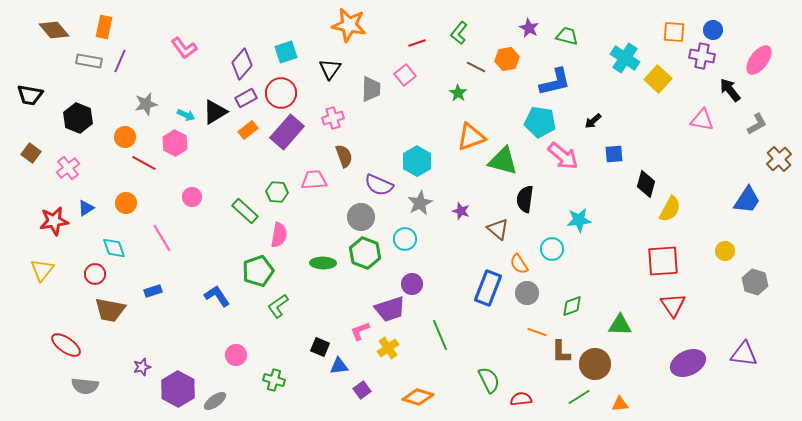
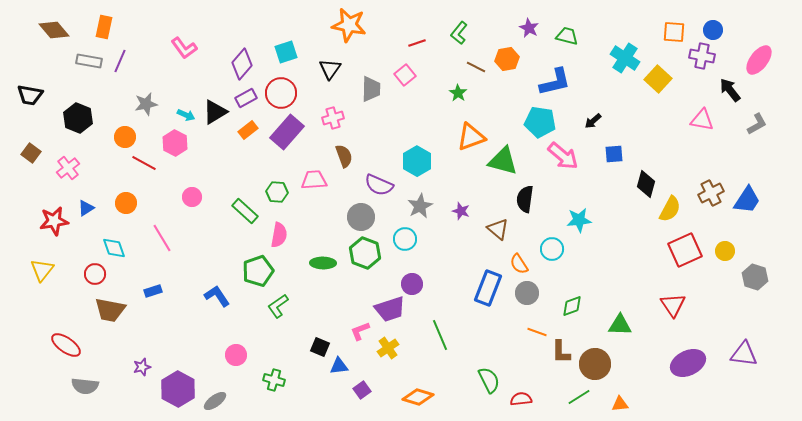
brown cross at (779, 159): moved 68 px left, 34 px down; rotated 15 degrees clockwise
gray star at (420, 203): moved 3 px down
red square at (663, 261): moved 22 px right, 11 px up; rotated 20 degrees counterclockwise
gray hexagon at (755, 282): moved 5 px up
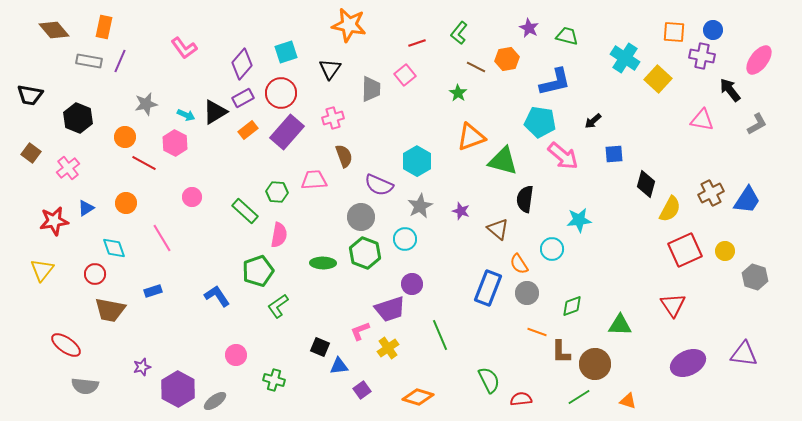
purple rectangle at (246, 98): moved 3 px left
orange triangle at (620, 404): moved 8 px right, 3 px up; rotated 24 degrees clockwise
